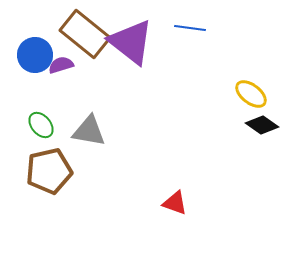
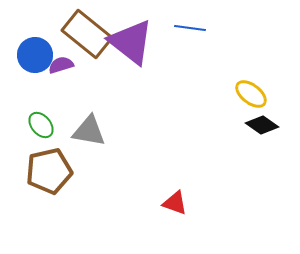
brown rectangle: moved 2 px right
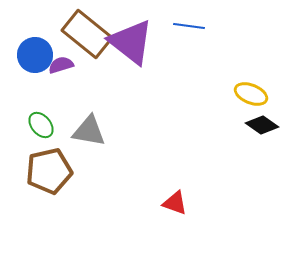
blue line: moved 1 px left, 2 px up
yellow ellipse: rotated 16 degrees counterclockwise
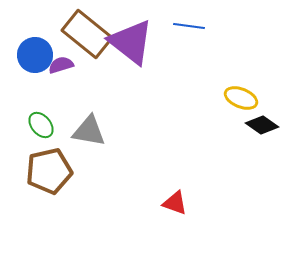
yellow ellipse: moved 10 px left, 4 px down
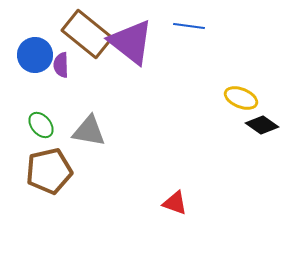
purple semicircle: rotated 75 degrees counterclockwise
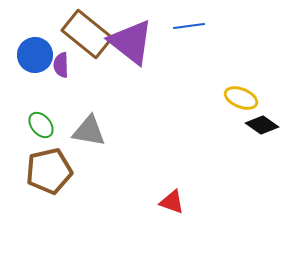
blue line: rotated 16 degrees counterclockwise
red triangle: moved 3 px left, 1 px up
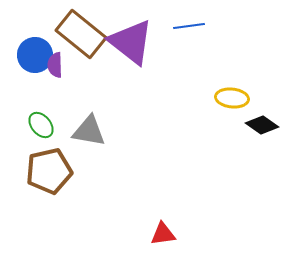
brown rectangle: moved 6 px left
purple semicircle: moved 6 px left
yellow ellipse: moved 9 px left; rotated 16 degrees counterclockwise
red triangle: moved 9 px left, 32 px down; rotated 28 degrees counterclockwise
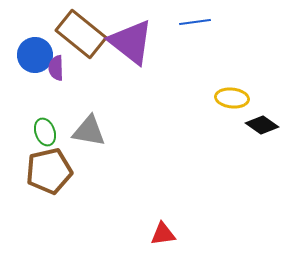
blue line: moved 6 px right, 4 px up
purple semicircle: moved 1 px right, 3 px down
green ellipse: moved 4 px right, 7 px down; rotated 20 degrees clockwise
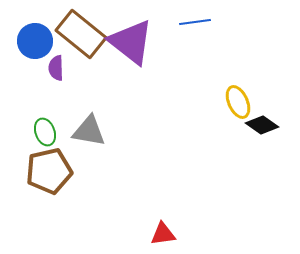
blue circle: moved 14 px up
yellow ellipse: moved 6 px right, 4 px down; rotated 60 degrees clockwise
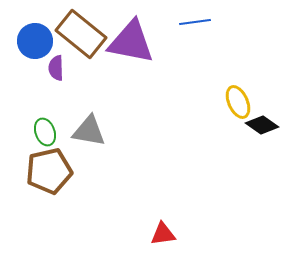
purple triangle: rotated 27 degrees counterclockwise
